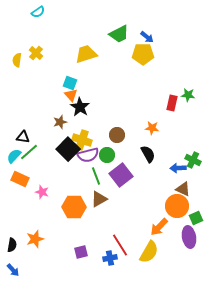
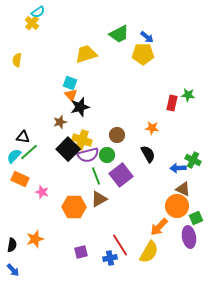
yellow cross at (36, 53): moved 4 px left, 30 px up
black star at (80, 107): rotated 24 degrees clockwise
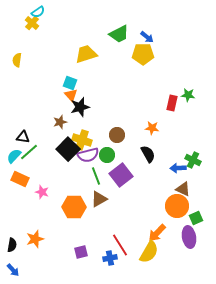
orange arrow at (159, 227): moved 2 px left, 6 px down
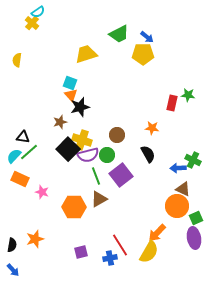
purple ellipse at (189, 237): moved 5 px right, 1 px down
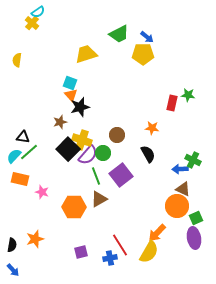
purple semicircle at (88, 155): rotated 35 degrees counterclockwise
green circle at (107, 155): moved 4 px left, 2 px up
blue arrow at (178, 168): moved 2 px right, 1 px down
orange rectangle at (20, 179): rotated 12 degrees counterclockwise
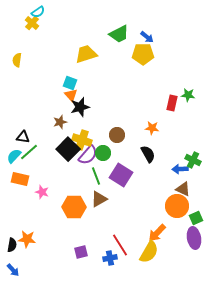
purple square at (121, 175): rotated 20 degrees counterclockwise
orange star at (35, 239): moved 8 px left; rotated 24 degrees clockwise
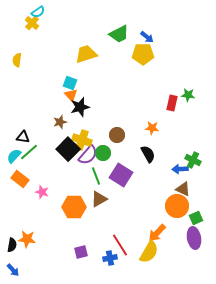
orange rectangle at (20, 179): rotated 24 degrees clockwise
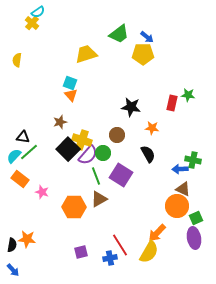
green trapezoid at (119, 34): rotated 10 degrees counterclockwise
black star at (80, 107): moved 51 px right; rotated 24 degrees clockwise
green cross at (193, 160): rotated 14 degrees counterclockwise
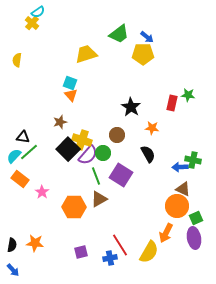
black star at (131, 107): rotated 24 degrees clockwise
blue arrow at (180, 169): moved 2 px up
pink star at (42, 192): rotated 16 degrees clockwise
orange arrow at (157, 233): moved 9 px right; rotated 18 degrees counterclockwise
orange star at (27, 239): moved 8 px right, 4 px down
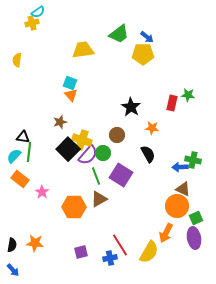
yellow cross at (32, 23): rotated 32 degrees clockwise
yellow trapezoid at (86, 54): moved 3 px left, 4 px up; rotated 10 degrees clockwise
green line at (29, 152): rotated 42 degrees counterclockwise
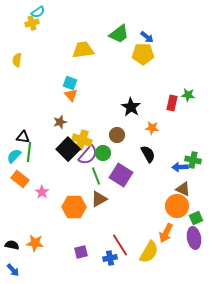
black semicircle at (12, 245): rotated 88 degrees counterclockwise
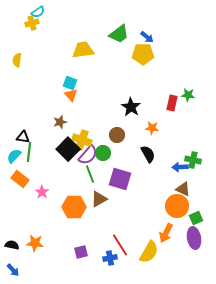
purple square at (121, 175): moved 1 px left, 4 px down; rotated 15 degrees counterclockwise
green line at (96, 176): moved 6 px left, 2 px up
